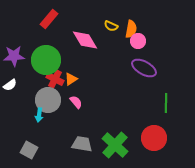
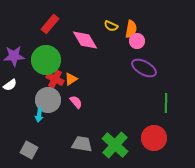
red rectangle: moved 1 px right, 5 px down
pink circle: moved 1 px left
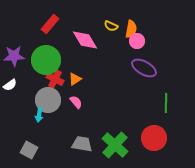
orange triangle: moved 4 px right
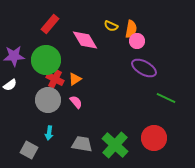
green line: moved 5 px up; rotated 66 degrees counterclockwise
cyan arrow: moved 10 px right, 18 px down
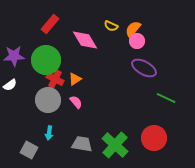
orange semicircle: moved 2 px right; rotated 150 degrees counterclockwise
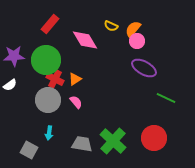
green cross: moved 2 px left, 4 px up
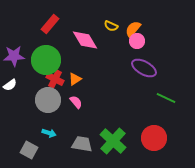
cyan arrow: rotated 80 degrees counterclockwise
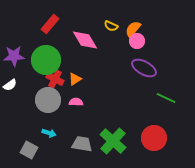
pink semicircle: rotated 48 degrees counterclockwise
